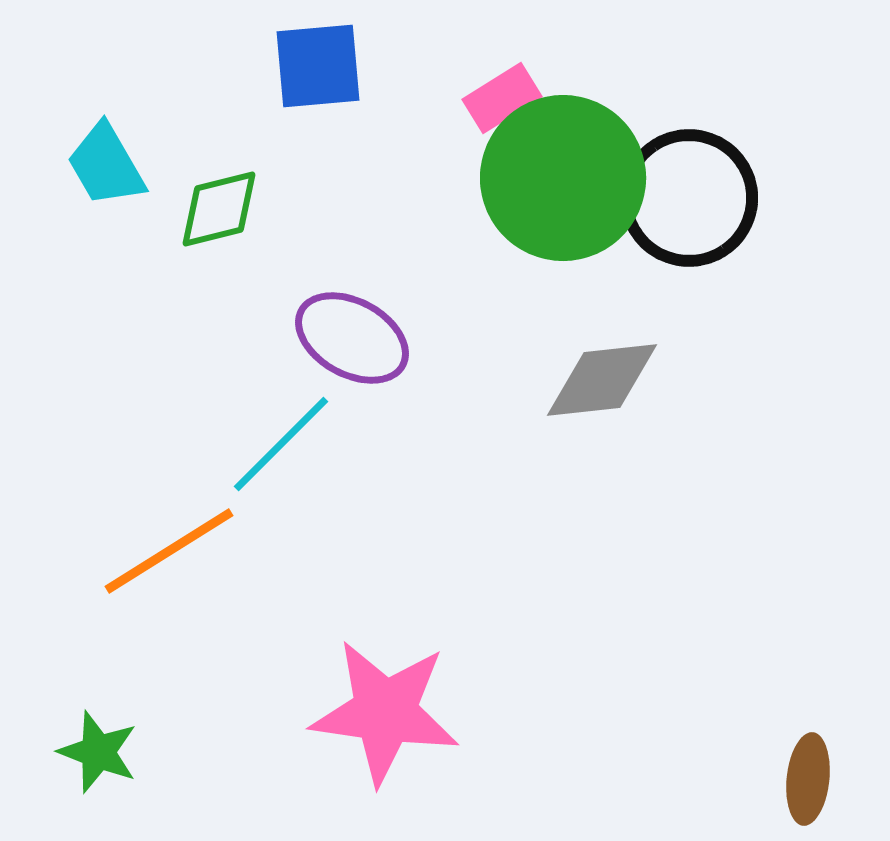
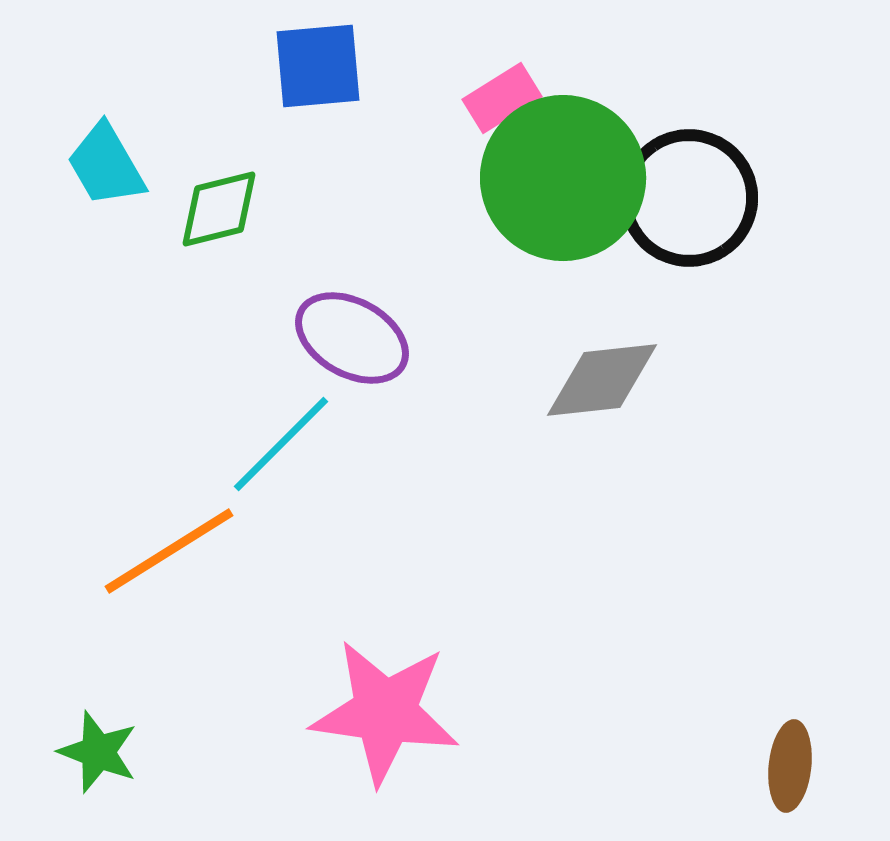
brown ellipse: moved 18 px left, 13 px up
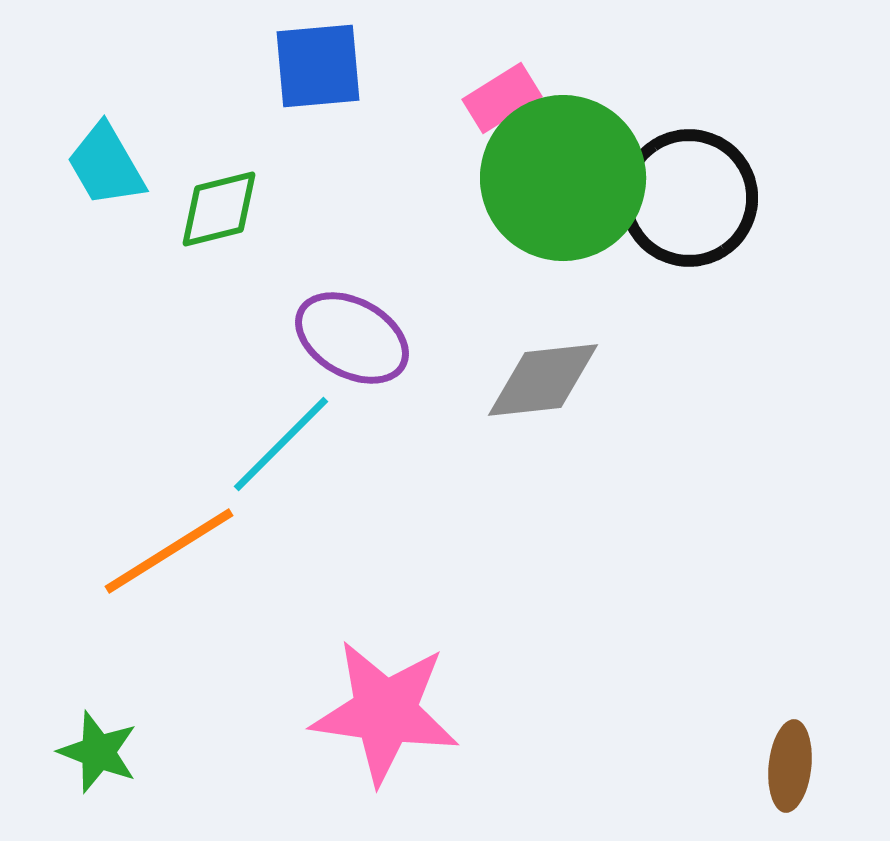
gray diamond: moved 59 px left
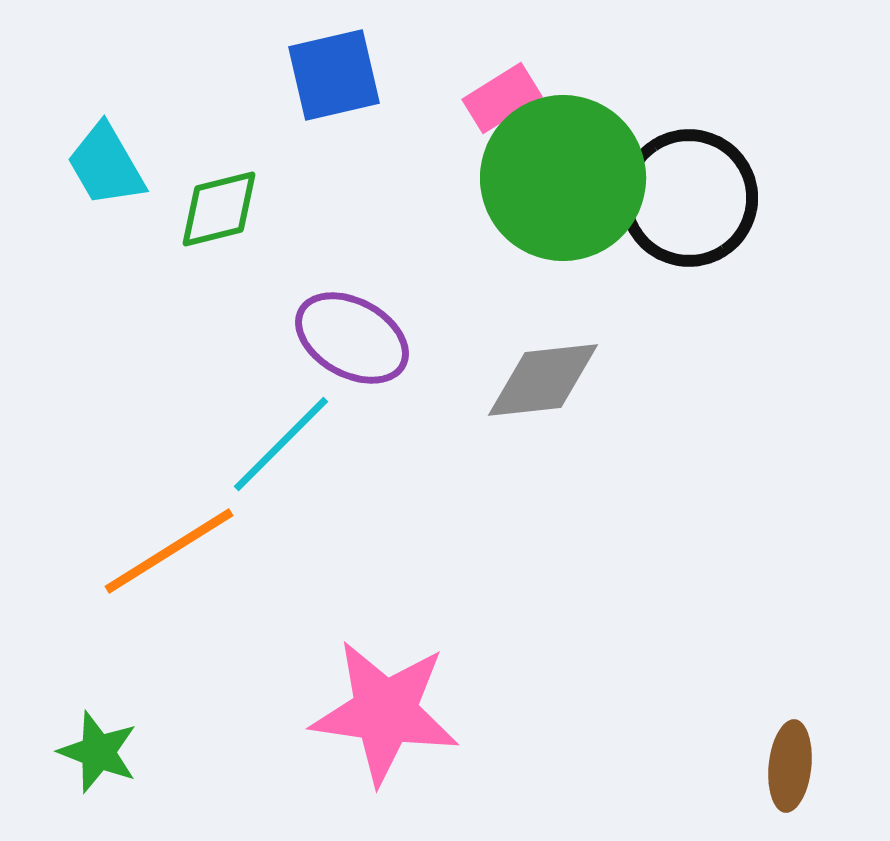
blue square: moved 16 px right, 9 px down; rotated 8 degrees counterclockwise
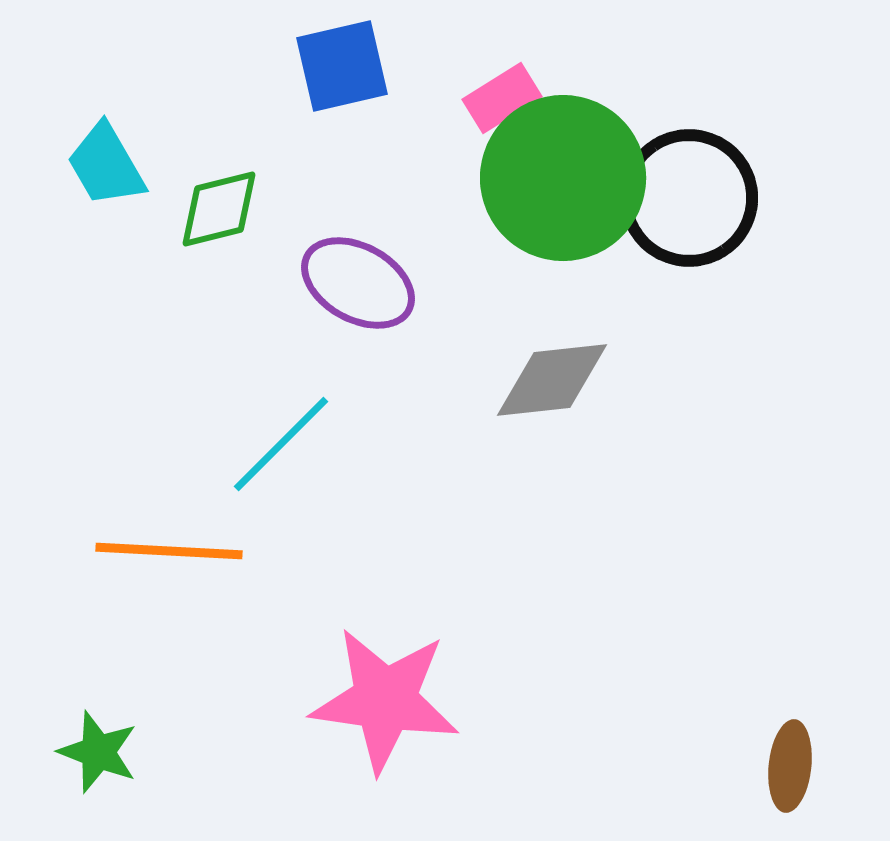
blue square: moved 8 px right, 9 px up
purple ellipse: moved 6 px right, 55 px up
gray diamond: moved 9 px right
orange line: rotated 35 degrees clockwise
pink star: moved 12 px up
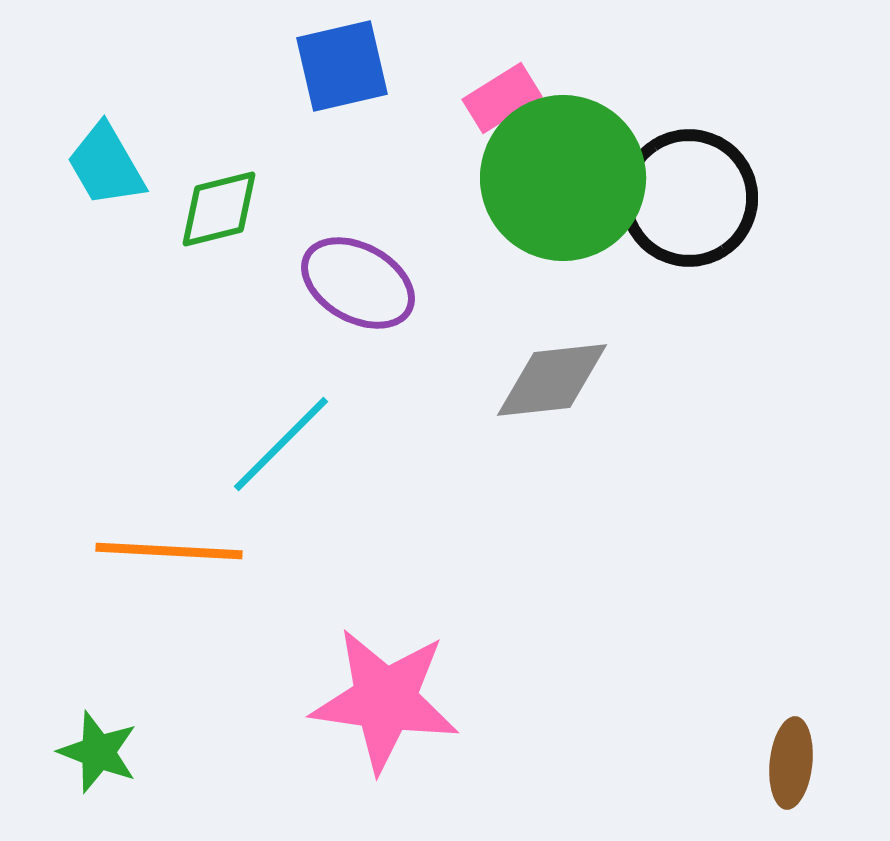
brown ellipse: moved 1 px right, 3 px up
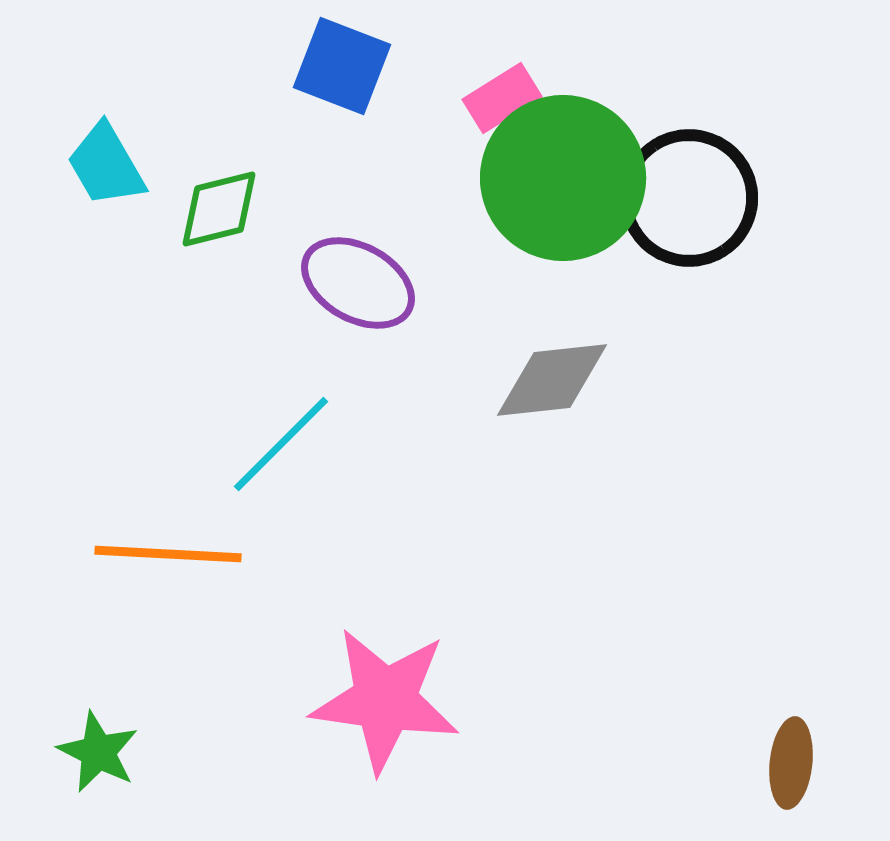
blue square: rotated 34 degrees clockwise
orange line: moved 1 px left, 3 px down
green star: rotated 6 degrees clockwise
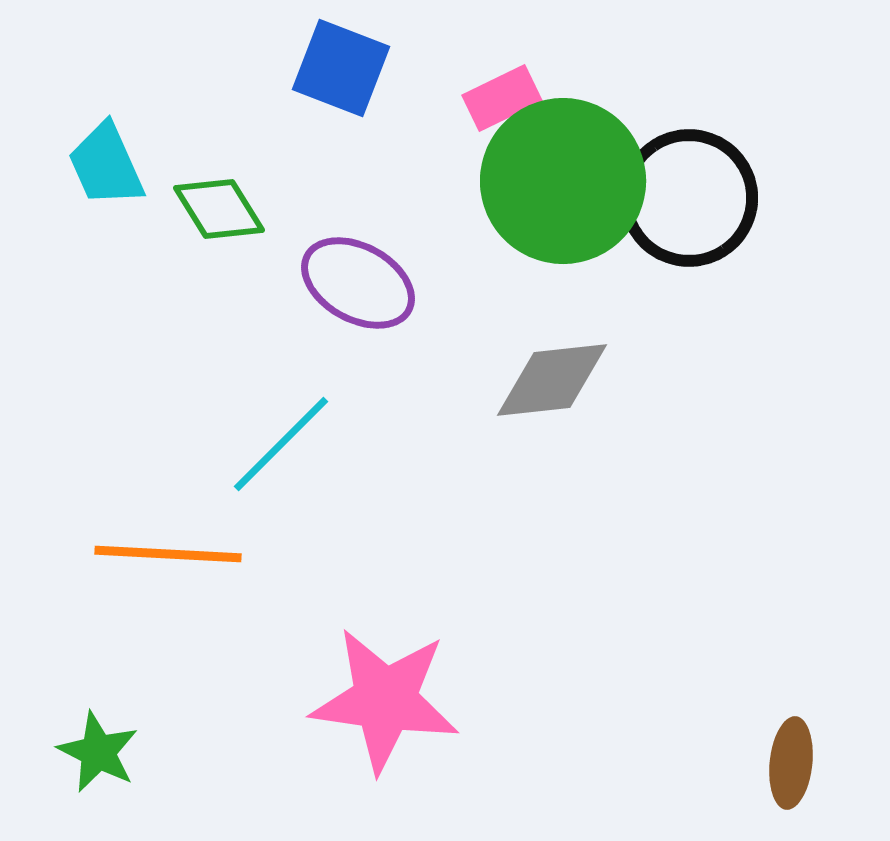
blue square: moved 1 px left, 2 px down
pink rectangle: rotated 6 degrees clockwise
cyan trapezoid: rotated 6 degrees clockwise
green circle: moved 3 px down
green diamond: rotated 72 degrees clockwise
